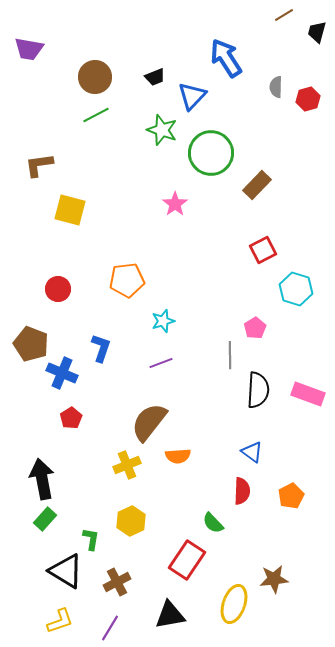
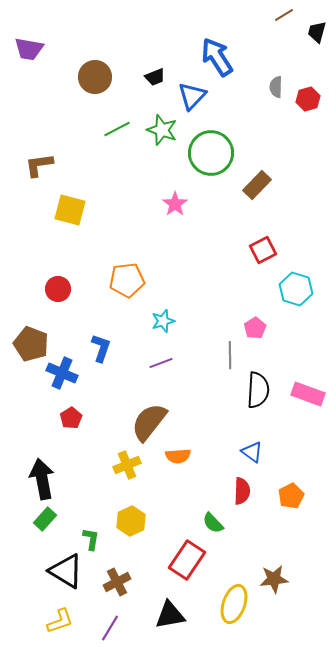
blue arrow at (226, 58): moved 9 px left, 1 px up
green line at (96, 115): moved 21 px right, 14 px down
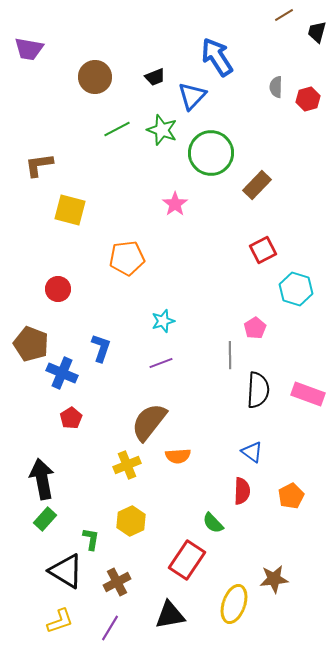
orange pentagon at (127, 280): moved 22 px up
